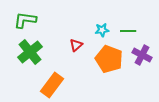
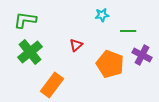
cyan star: moved 15 px up
orange pentagon: moved 1 px right, 5 px down
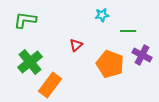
green cross: moved 10 px down
orange rectangle: moved 2 px left
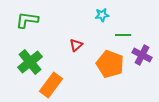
green L-shape: moved 2 px right
green line: moved 5 px left, 4 px down
orange rectangle: moved 1 px right
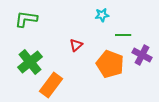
green L-shape: moved 1 px left, 1 px up
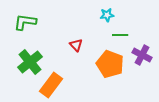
cyan star: moved 5 px right
green L-shape: moved 1 px left, 3 px down
green line: moved 3 px left
red triangle: rotated 32 degrees counterclockwise
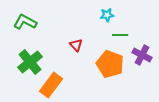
green L-shape: rotated 20 degrees clockwise
